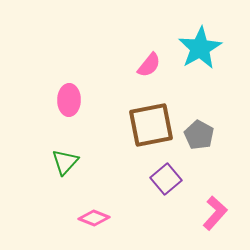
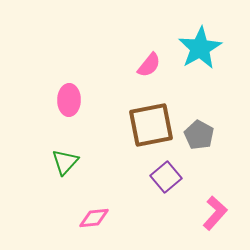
purple square: moved 2 px up
pink diamond: rotated 28 degrees counterclockwise
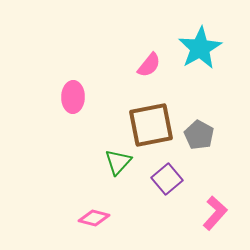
pink ellipse: moved 4 px right, 3 px up
green triangle: moved 53 px right
purple square: moved 1 px right, 2 px down
pink diamond: rotated 20 degrees clockwise
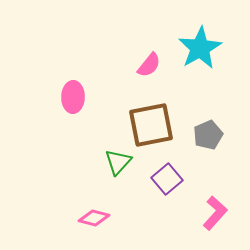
gray pentagon: moved 9 px right; rotated 20 degrees clockwise
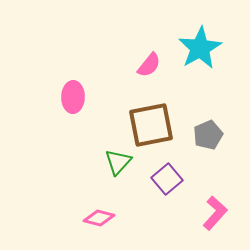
pink diamond: moved 5 px right
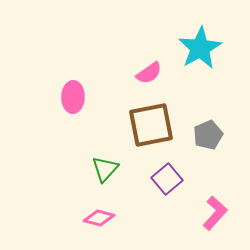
pink semicircle: moved 8 px down; rotated 16 degrees clockwise
green triangle: moved 13 px left, 7 px down
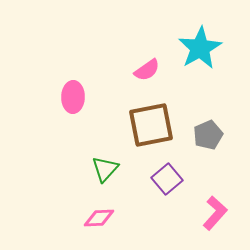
pink semicircle: moved 2 px left, 3 px up
pink diamond: rotated 16 degrees counterclockwise
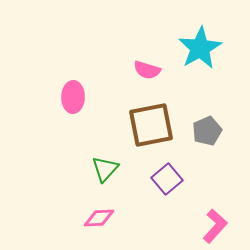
pink semicircle: rotated 52 degrees clockwise
gray pentagon: moved 1 px left, 4 px up
pink L-shape: moved 13 px down
